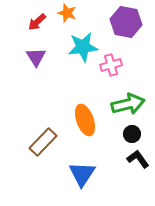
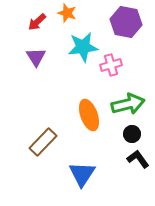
orange ellipse: moved 4 px right, 5 px up
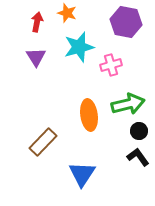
red arrow: rotated 144 degrees clockwise
cyan star: moved 4 px left; rotated 8 degrees counterclockwise
orange ellipse: rotated 12 degrees clockwise
black circle: moved 7 px right, 3 px up
black L-shape: moved 2 px up
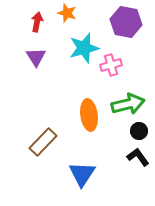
cyan star: moved 5 px right, 1 px down
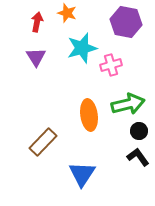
cyan star: moved 2 px left
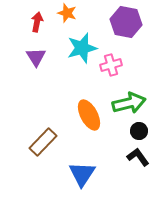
green arrow: moved 1 px right, 1 px up
orange ellipse: rotated 20 degrees counterclockwise
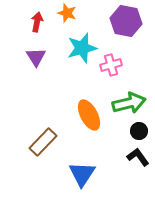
purple hexagon: moved 1 px up
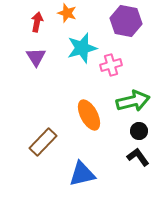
green arrow: moved 4 px right, 2 px up
blue triangle: rotated 44 degrees clockwise
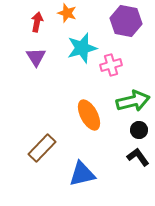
black circle: moved 1 px up
brown rectangle: moved 1 px left, 6 px down
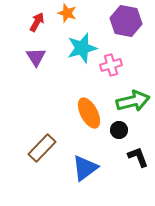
red arrow: rotated 18 degrees clockwise
orange ellipse: moved 2 px up
black circle: moved 20 px left
black L-shape: rotated 15 degrees clockwise
blue triangle: moved 3 px right, 6 px up; rotated 24 degrees counterclockwise
